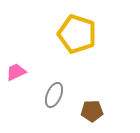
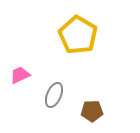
yellow pentagon: moved 1 px right, 1 px down; rotated 12 degrees clockwise
pink trapezoid: moved 4 px right, 3 px down
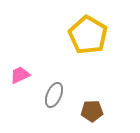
yellow pentagon: moved 10 px right
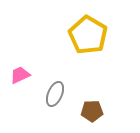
gray ellipse: moved 1 px right, 1 px up
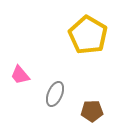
pink trapezoid: rotated 105 degrees counterclockwise
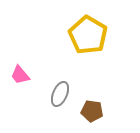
gray ellipse: moved 5 px right
brown pentagon: rotated 10 degrees clockwise
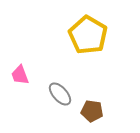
pink trapezoid: rotated 20 degrees clockwise
gray ellipse: rotated 65 degrees counterclockwise
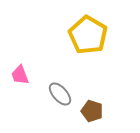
brown pentagon: rotated 10 degrees clockwise
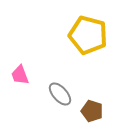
yellow pentagon: rotated 15 degrees counterclockwise
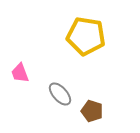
yellow pentagon: moved 2 px left, 1 px down; rotated 6 degrees counterclockwise
pink trapezoid: moved 2 px up
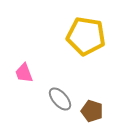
pink trapezoid: moved 4 px right
gray ellipse: moved 5 px down
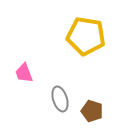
gray ellipse: rotated 25 degrees clockwise
